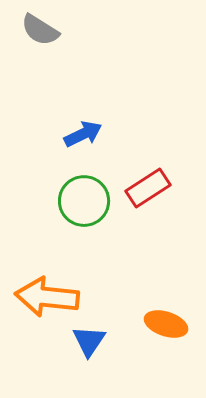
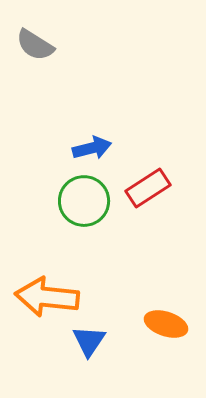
gray semicircle: moved 5 px left, 15 px down
blue arrow: moved 9 px right, 14 px down; rotated 12 degrees clockwise
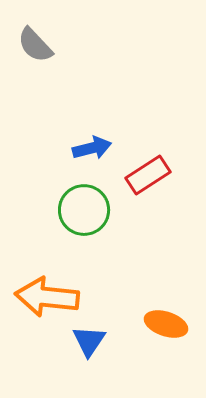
gray semicircle: rotated 15 degrees clockwise
red rectangle: moved 13 px up
green circle: moved 9 px down
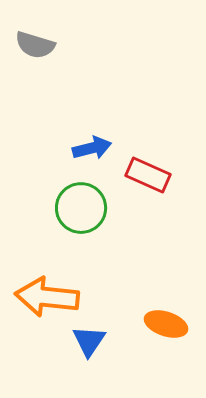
gray semicircle: rotated 30 degrees counterclockwise
red rectangle: rotated 57 degrees clockwise
green circle: moved 3 px left, 2 px up
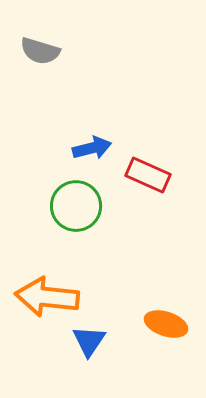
gray semicircle: moved 5 px right, 6 px down
green circle: moved 5 px left, 2 px up
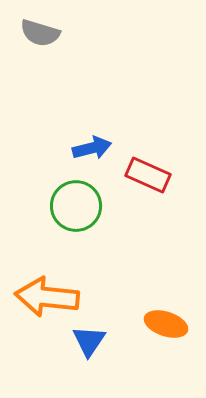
gray semicircle: moved 18 px up
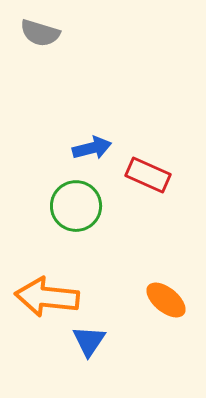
orange ellipse: moved 24 px up; rotated 21 degrees clockwise
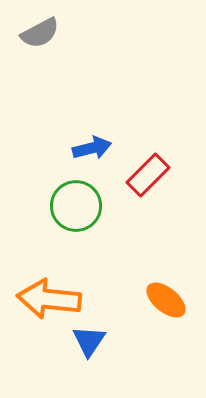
gray semicircle: rotated 45 degrees counterclockwise
red rectangle: rotated 69 degrees counterclockwise
orange arrow: moved 2 px right, 2 px down
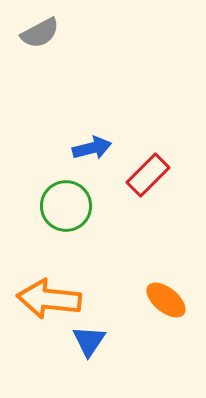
green circle: moved 10 px left
